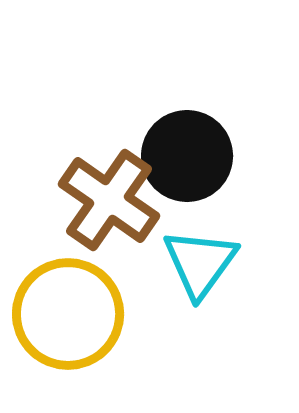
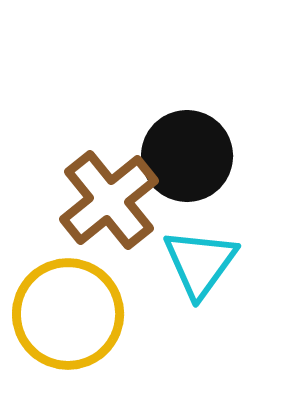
brown cross: rotated 16 degrees clockwise
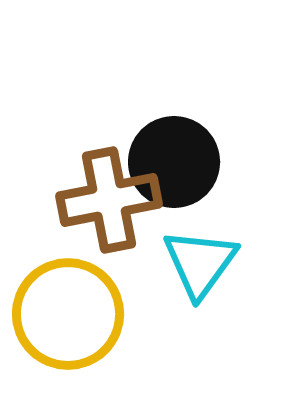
black circle: moved 13 px left, 6 px down
brown cross: rotated 28 degrees clockwise
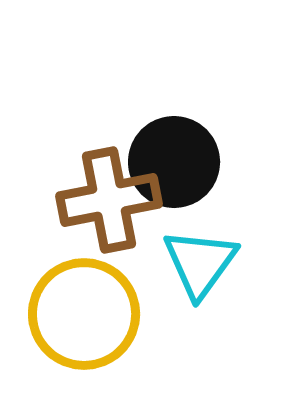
yellow circle: moved 16 px right
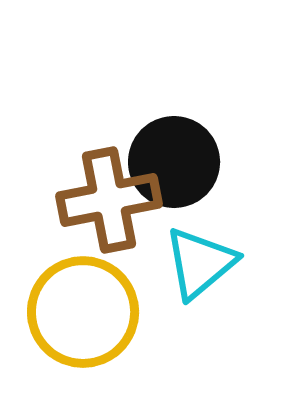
cyan triangle: rotated 14 degrees clockwise
yellow circle: moved 1 px left, 2 px up
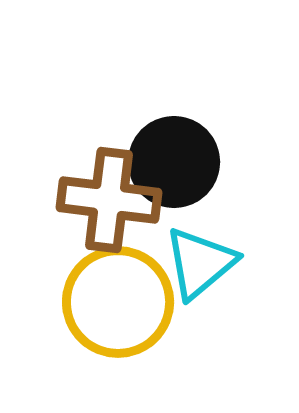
brown cross: rotated 18 degrees clockwise
yellow circle: moved 35 px right, 10 px up
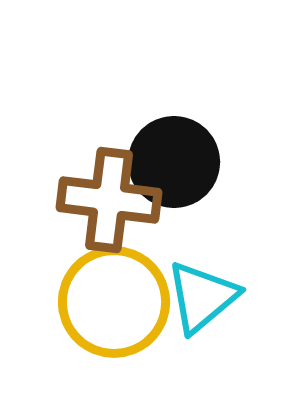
cyan triangle: moved 2 px right, 34 px down
yellow circle: moved 4 px left
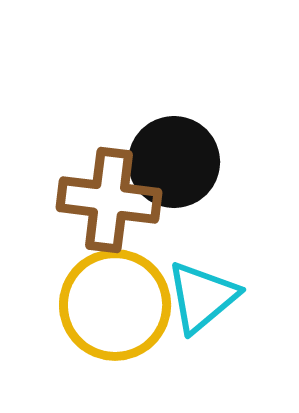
yellow circle: moved 1 px right, 3 px down
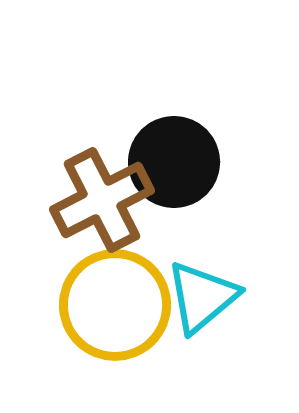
brown cross: moved 7 px left; rotated 34 degrees counterclockwise
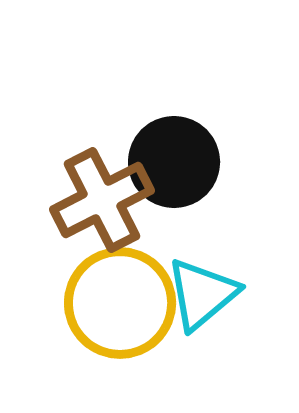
cyan triangle: moved 3 px up
yellow circle: moved 5 px right, 2 px up
